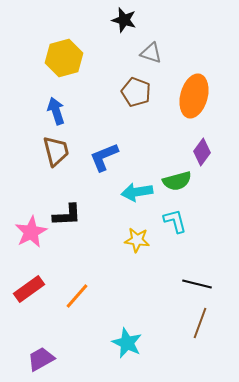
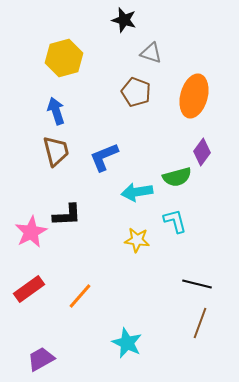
green semicircle: moved 4 px up
orange line: moved 3 px right
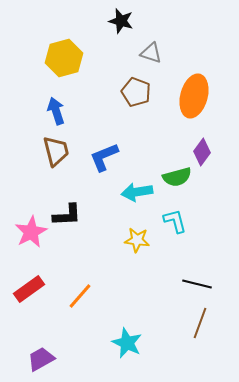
black star: moved 3 px left, 1 px down
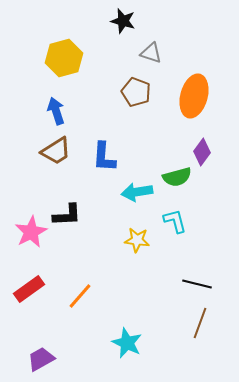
black star: moved 2 px right
brown trapezoid: rotated 72 degrees clockwise
blue L-shape: rotated 64 degrees counterclockwise
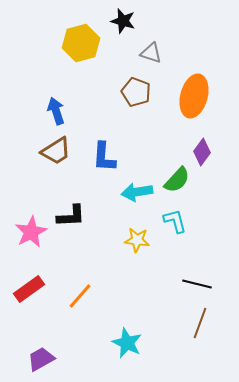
yellow hexagon: moved 17 px right, 15 px up
green semicircle: moved 3 px down; rotated 32 degrees counterclockwise
black L-shape: moved 4 px right, 1 px down
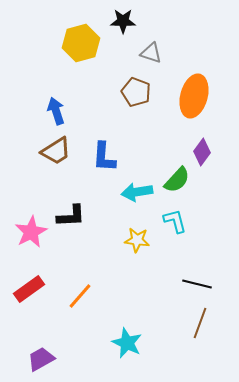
black star: rotated 15 degrees counterclockwise
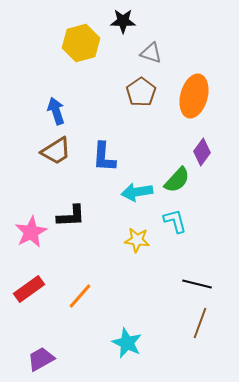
brown pentagon: moved 5 px right; rotated 16 degrees clockwise
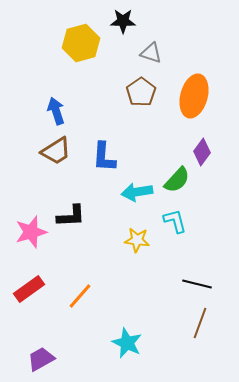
pink star: rotated 12 degrees clockwise
